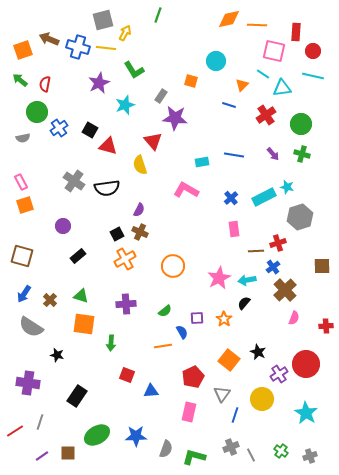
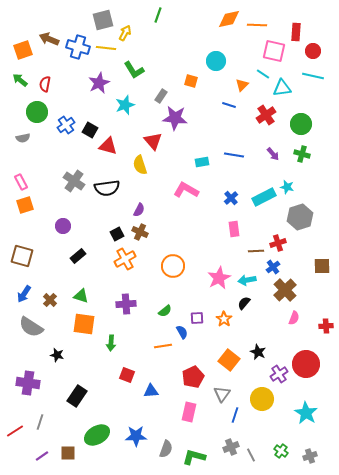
blue cross at (59, 128): moved 7 px right, 3 px up
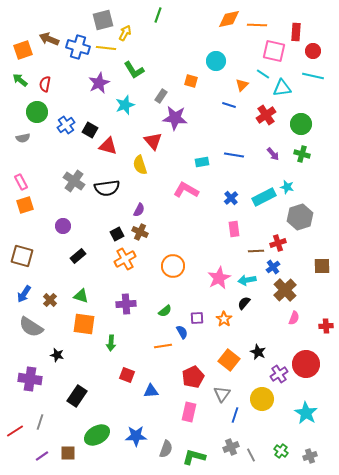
purple cross at (28, 383): moved 2 px right, 4 px up
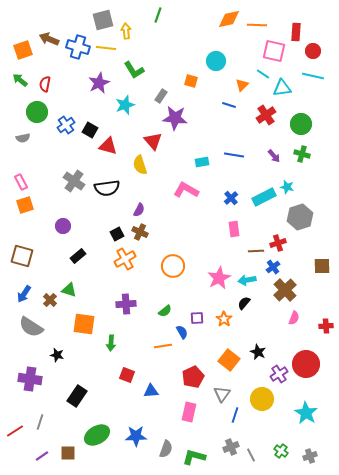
yellow arrow at (125, 33): moved 1 px right, 2 px up; rotated 35 degrees counterclockwise
purple arrow at (273, 154): moved 1 px right, 2 px down
green triangle at (81, 296): moved 12 px left, 6 px up
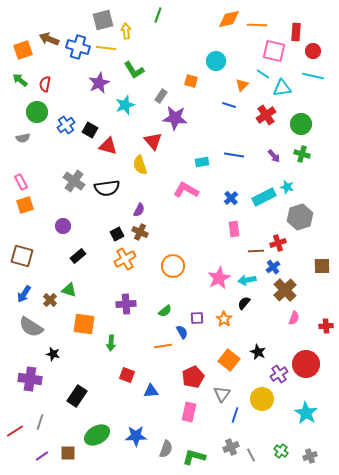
black star at (57, 355): moved 4 px left, 1 px up
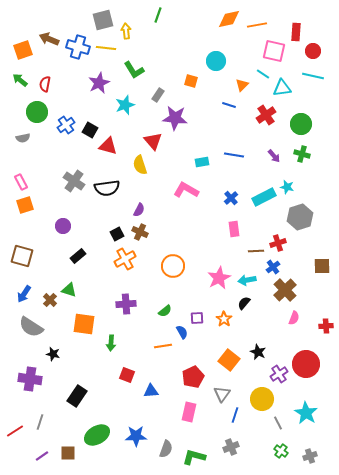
orange line at (257, 25): rotated 12 degrees counterclockwise
gray rectangle at (161, 96): moved 3 px left, 1 px up
gray line at (251, 455): moved 27 px right, 32 px up
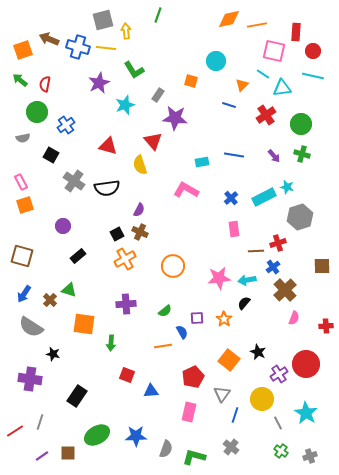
black square at (90, 130): moved 39 px left, 25 px down
pink star at (219, 278): rotated 20 degrees clockwise
gray cross at (231, 447): rotated 28 degrees counterclockwise
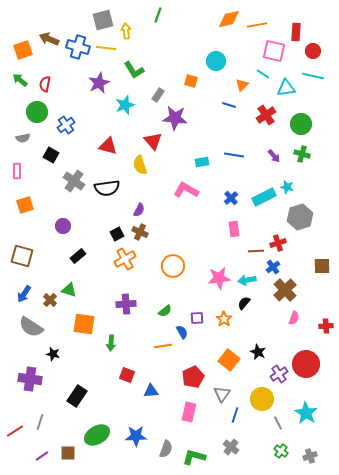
cyan triangle at (282, 88): moved 4 px right
pink rectangle at (21, 182): moved 4 px left, 11 px up; rotated 28 degrees clockwise
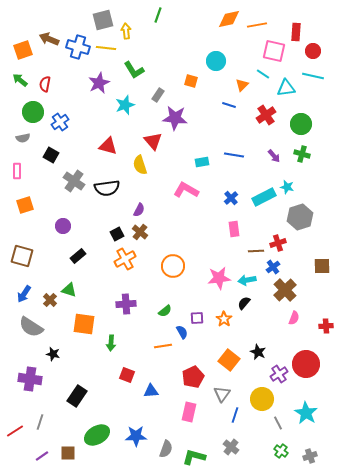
green circle at (37, 112): moved 4 px left
blue cross at (66, 125): moved 6 px left, 3 px up
brown cross at (140, 232): rotated 14 degrees clockwise
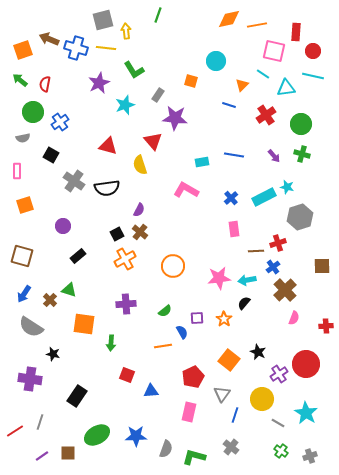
blue cross at (78, 47): moved 2 px left, 1 px down
gray line at (278, 423): rotated 32 degrees counterclockwise
